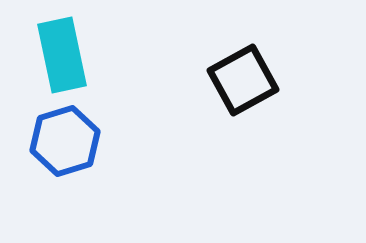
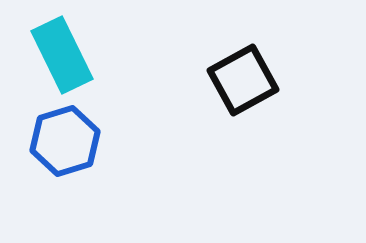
cyan rectangle: rotated 14 degrees counterclockwise
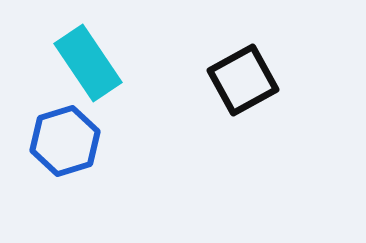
cyan rectangle: moved 26 px right, 8 px down; rotated 8 degrees counterclockwise
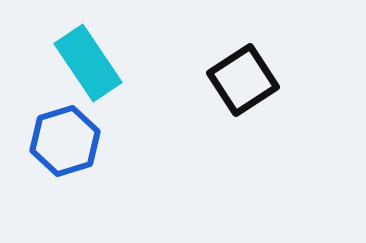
black square: rotated 4 degrees counterclockwise
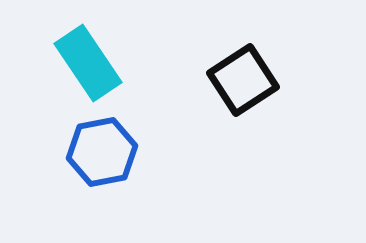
blue hexagon: moved 37 px right, 11 px down; rotated 6 degrees clockwise
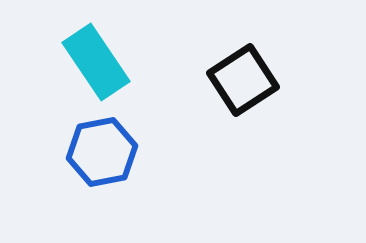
cyan rectangle: moved 8 px right, 1 px up
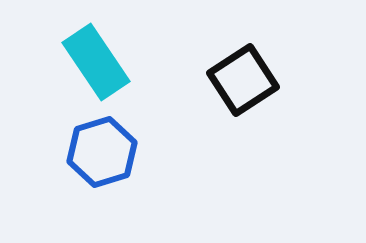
blue hexagon: rotated 6 degrees counterclockwise
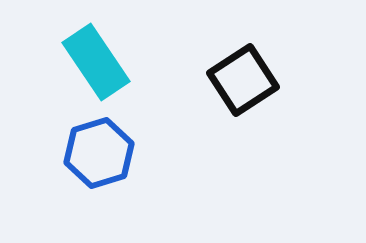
blue hexagon: moved 3 px left, 1 px down
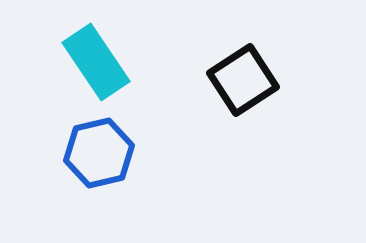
blue hexagon: rotated 4 degrees clockwise
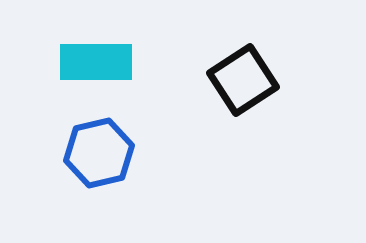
cyan rectangle: rotated 56 degrees counterclockwise
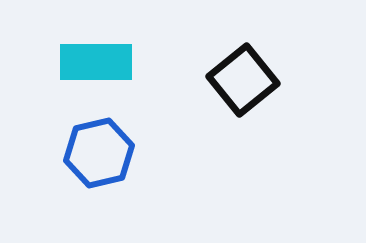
black square: rotated 6 degrees counterclockwise
